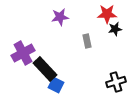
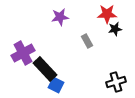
gray rectangle: rotated 16 degrees counterclockwise
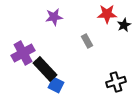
purple star: moved 6 px left
black star: moved 9 px right, 4 px up; rotated 16 degrees counterclockwise
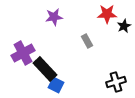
black star: moved 1 px down
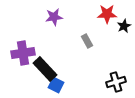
purple cross: rotated 20 degrees clockwise
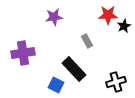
red star: moved 1 px right, 1 px down
black rectangle: moved 29 px right
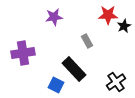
black cross: rotated 18 degrees counterclockwise
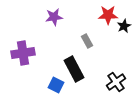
black rectangle: rotated 15 degrees clockwise
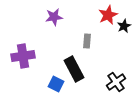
red star: rotated 24 degrees counterclockwise
gray rectangle: rotated 32 degrees clockwise
purple cross: moved 3 px down
blue square: moved 1 px up
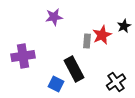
red star: moved 6 px left, 20 px down
